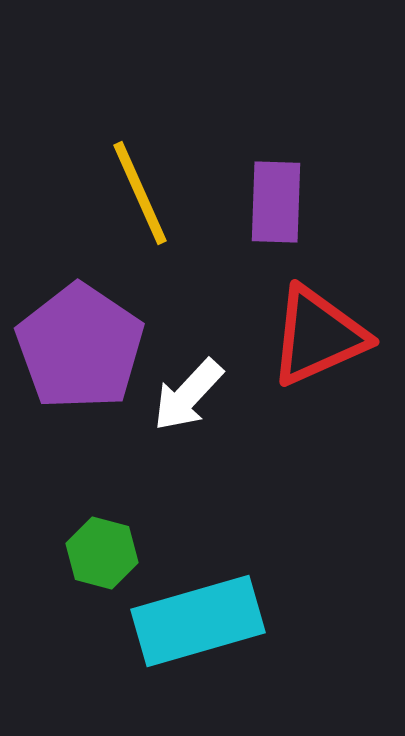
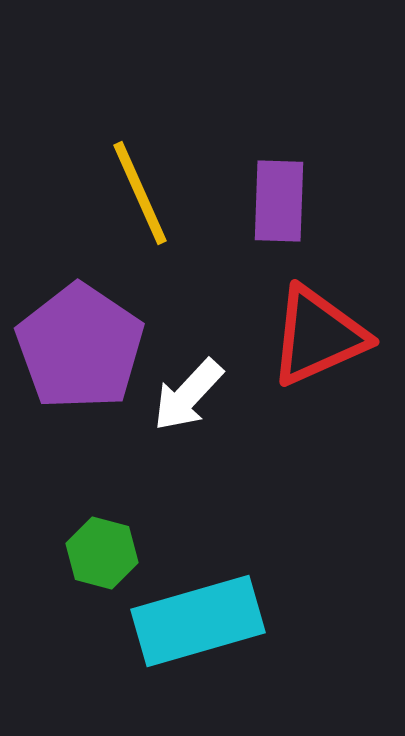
purple rectangle: moved 3 px right, 1 px up
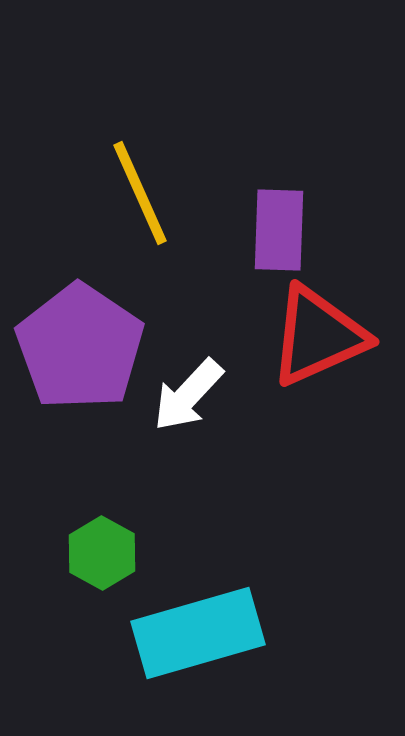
purple rectangle: moved 29 px down
green hexagon: rotated 14 degrees clockwise
cyan rectangle: moved 12 px down
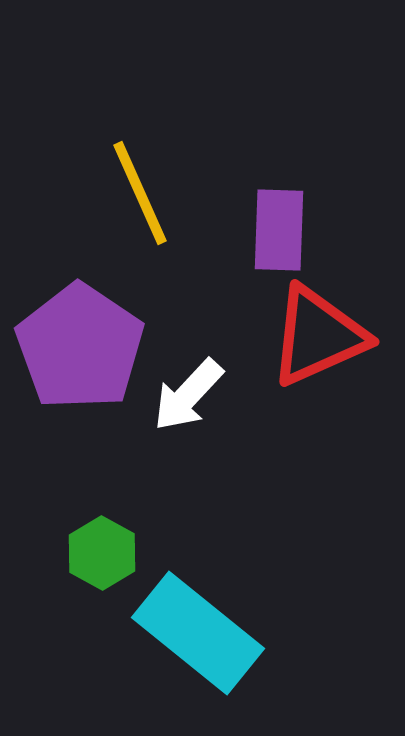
cyan rectangle: rotated 55 degrees clockwise
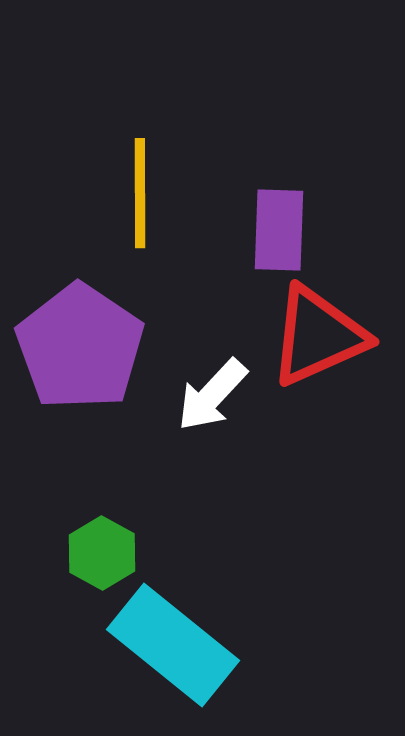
yellow line: rotated 24 degrees clockwise
white arrow: moved 24 px right
cyan rectangle: moved 25 px left, 12 px down
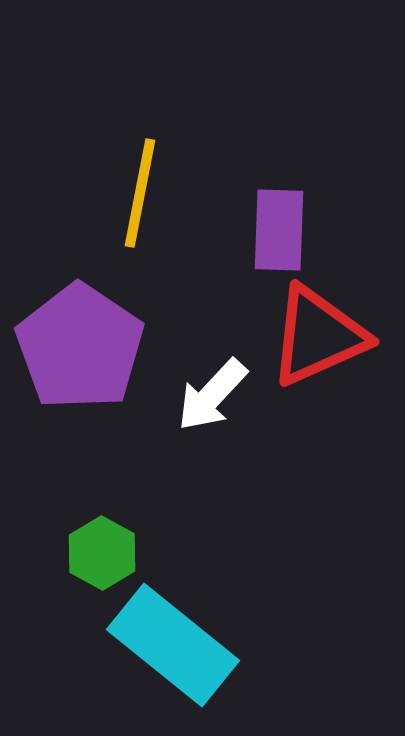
yellow line: rotated 11 degrees clockwise
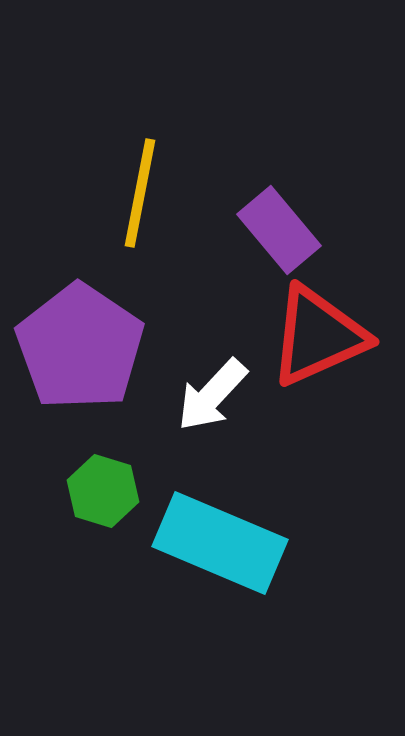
purple rectangle: rotated 42 degrees counterclockwise
green hexagon: moved 1 px right, 62 px up; rotated 12 degrees counterclockwise
cyan rectangle: moved 47 px right, 102 px up; rotated 16 degrees counterclockwise
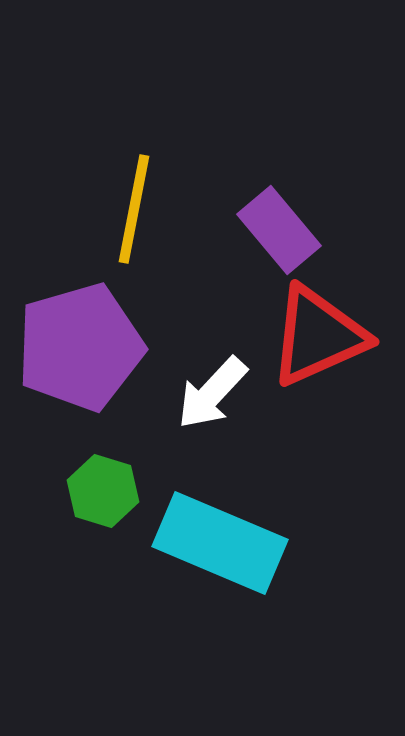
yellow line: moved 6 px left, 16 px down
purple pentagon: rotated 22 degrees clockwise
white arrow: moved 2 px up
